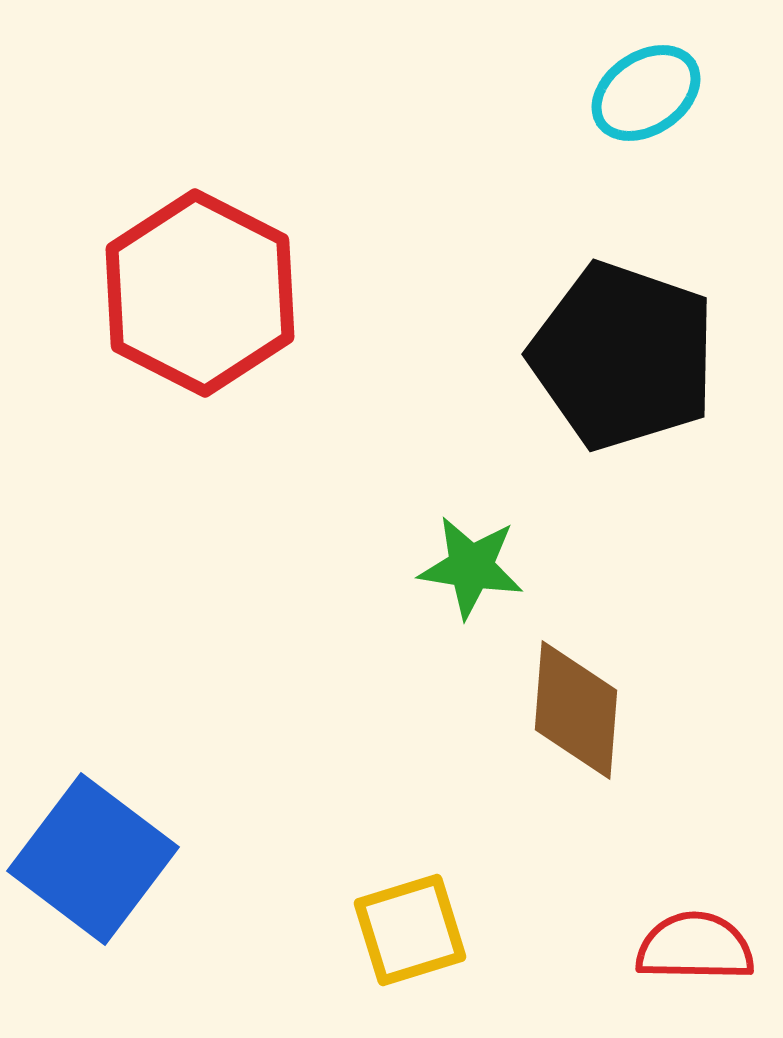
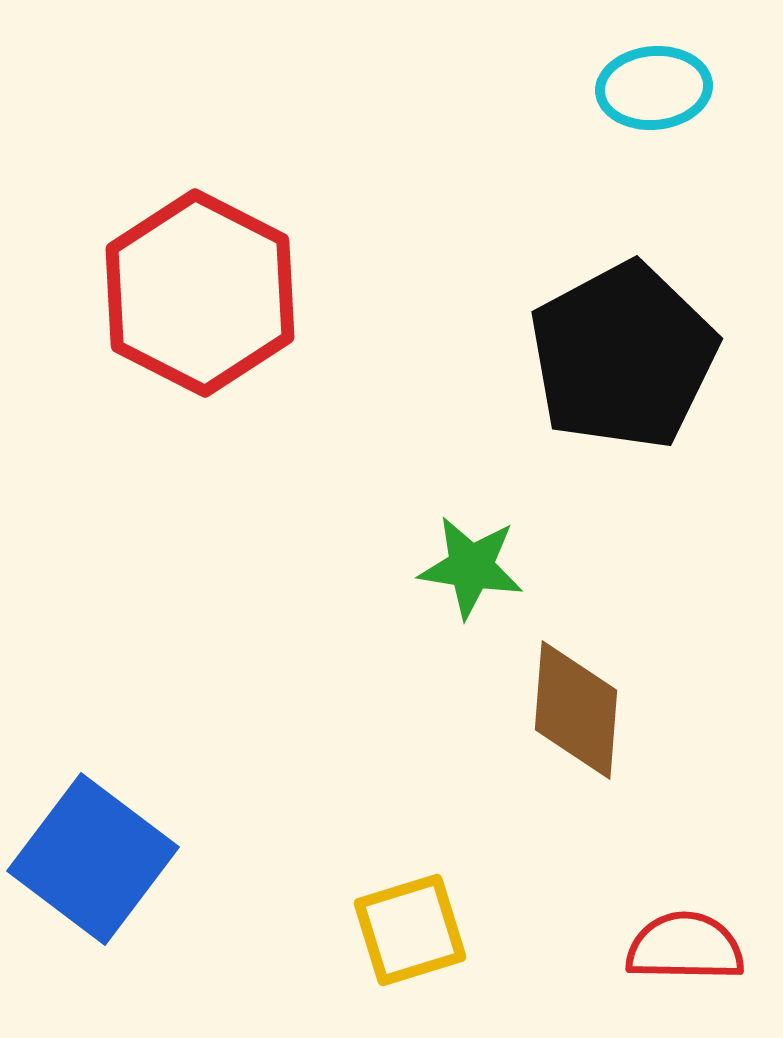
cyan ellipse: moved 8 px right, 5 px up; rotated 29 degrees clockwise
black pentagon: rotated 25 degrees clockwise
red semicircle: moved 10 px left
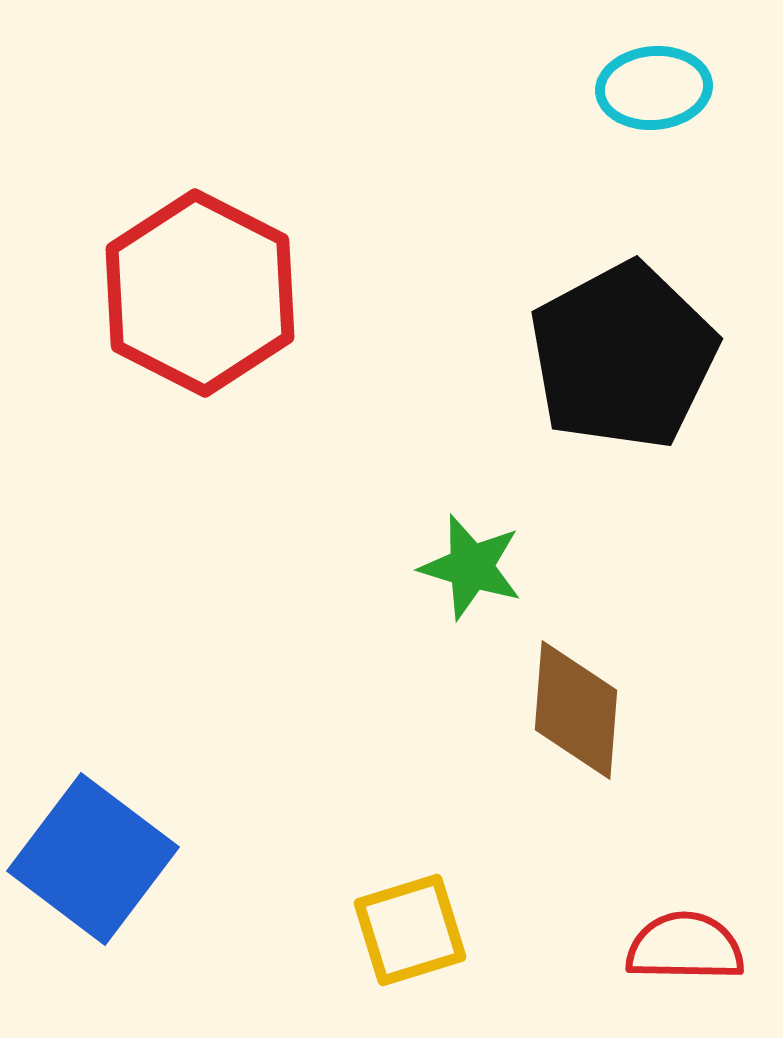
green star: rotated 8 degrees clockwise
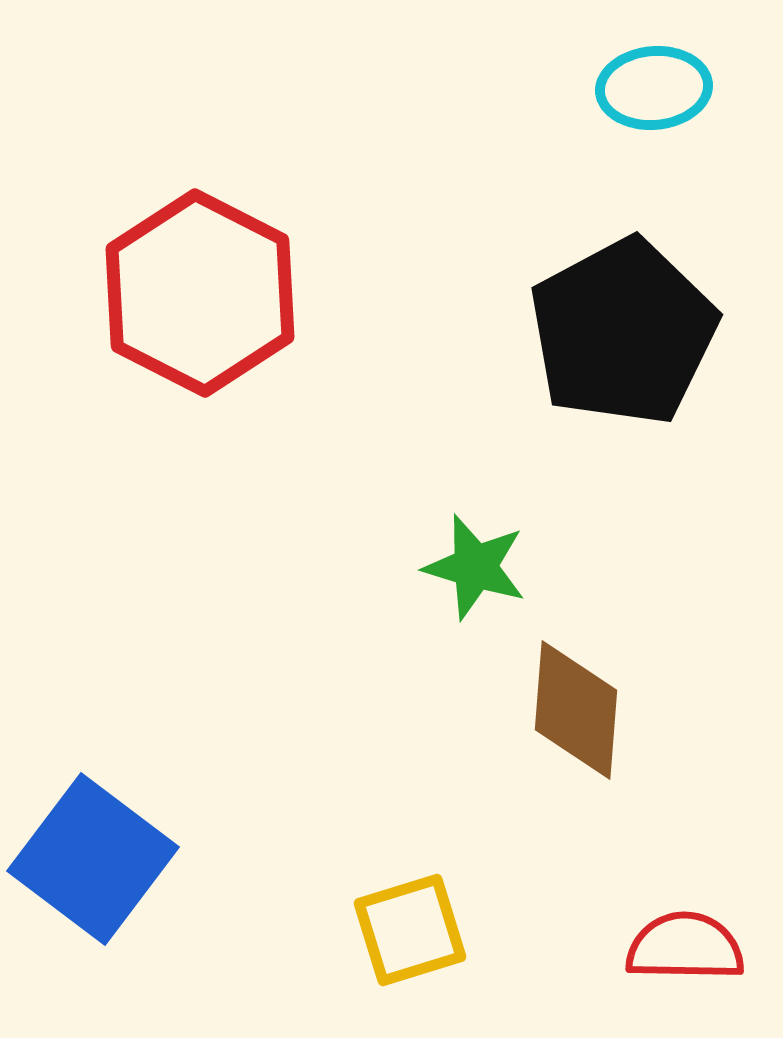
black pentagon: moved 24 px up
green star: moved 4 px right
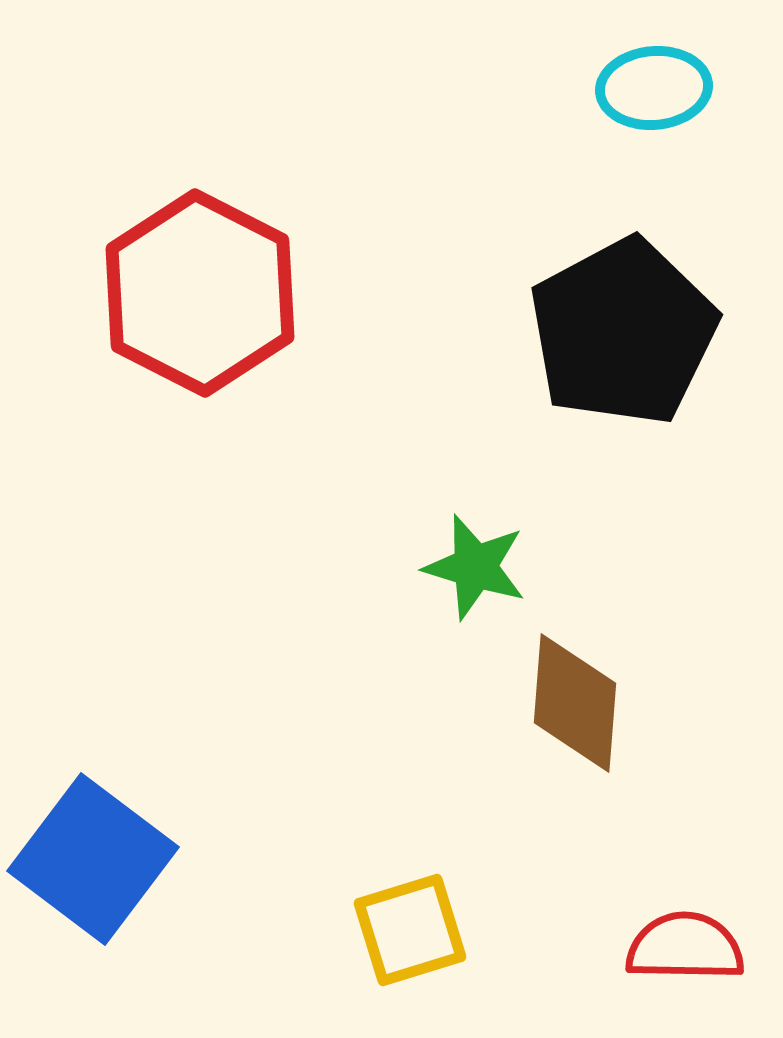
brown diamond: moved 1 px left, 7 px up
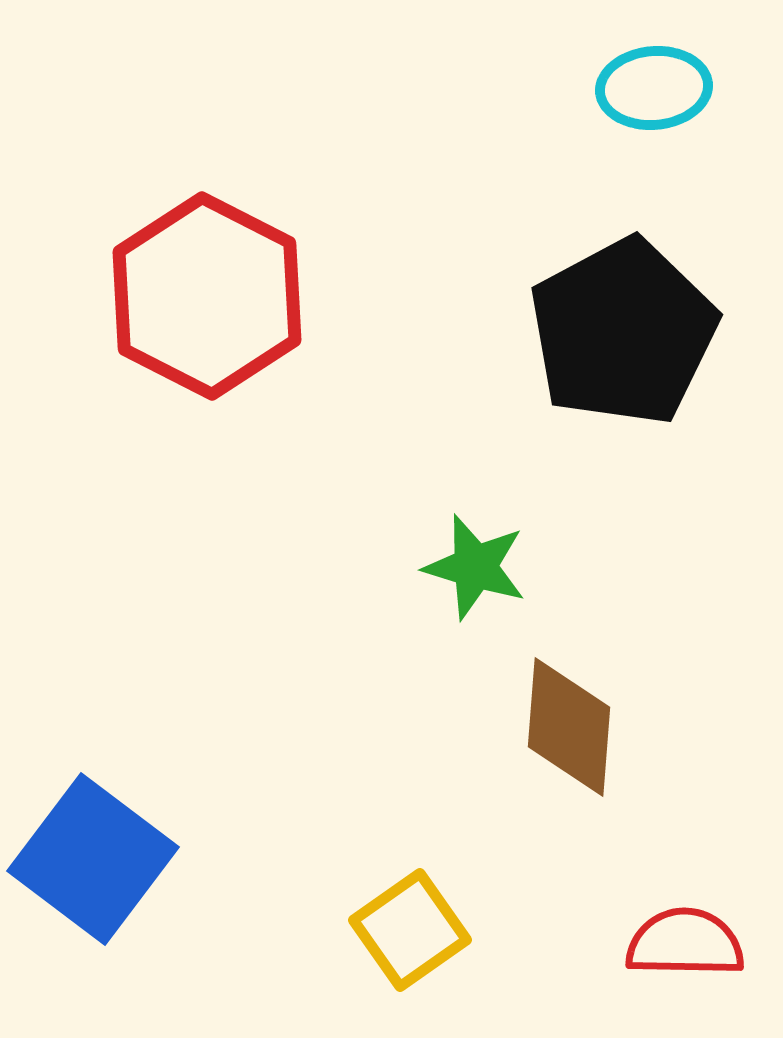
red hexagon: moved 7 px right, 3 px down
brown diamond: moved 6 px left, 24 px down
yellow square: rotated 18 degrees counterclockwise
red semicircle: moved 4 px up
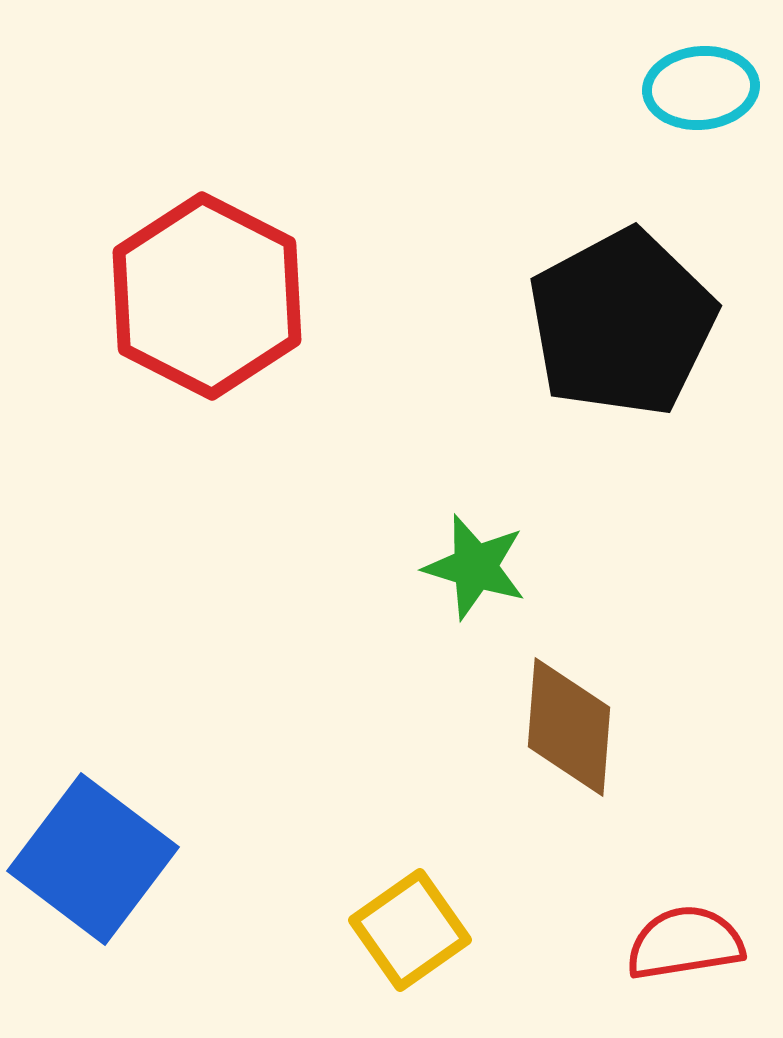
cyan ellipse: moved 47 px right
black pentagon: moved 1 px left, 9 px up
red semicircle: rotated 10 degrees counterclockwise
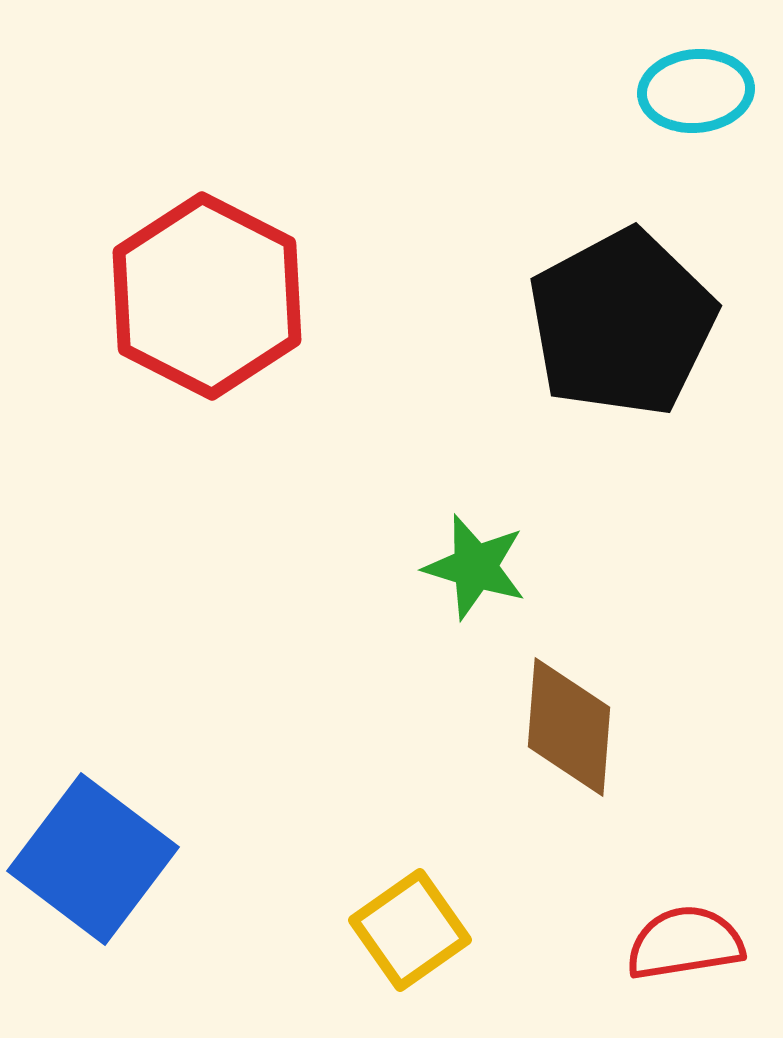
cyan ellipse: moved 5 px left, 3 px down
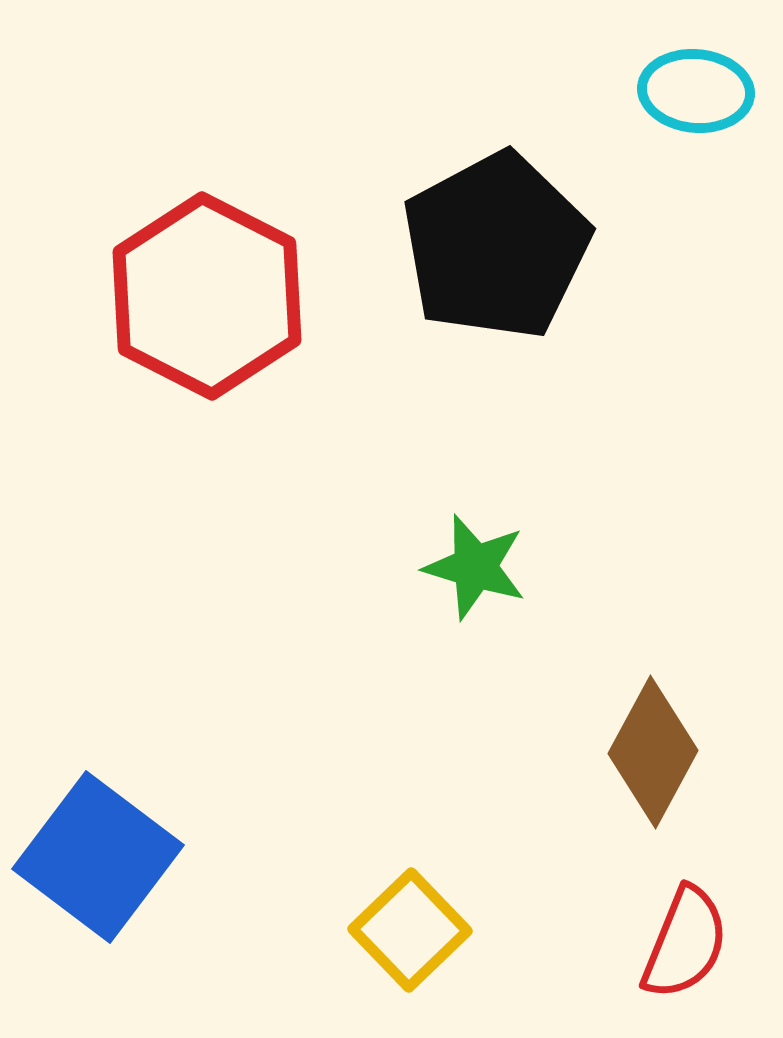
cyan ellipse: rotated 10 degrees clockwise
black pentagon: moved 126 px left, 77 px up
brown diamond: moved 84 px right, 25 px down; rotated 24 degrees clockwise
blue square: moved 5 px right, 2 px up
yellow square: rotated 9 degrees counterclockwise
red semicircle: rotated 121 degrees clockwise
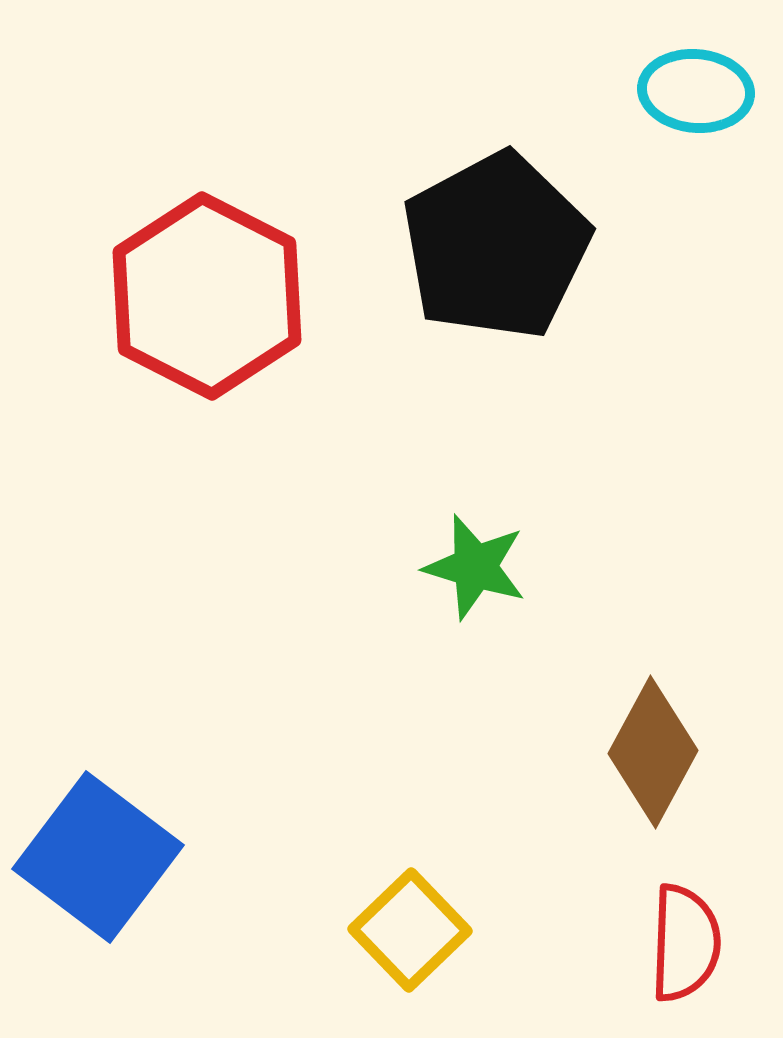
red semicircle: rotated 20 degrees counterclockwise
